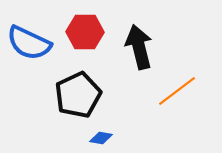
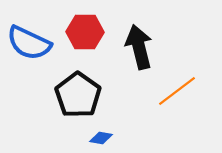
black pentagon: rotated 12 degrees counterclockwise
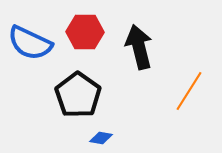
blue semicircle: moved 1 px right
orange line: moved 12 px right; rotated 21 degrees counterclockwise
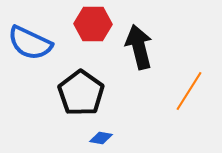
red hexagon: moved 8 px right, 8 px up
black pentagon: moved 3 px right, 2 px up
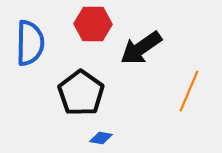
blue semicircle: rotated 114 degrees counterclockwise
black arrow: moved 2 px right, 1 px down; rotated 111 degrees counterclockwise
orange line: rotated 9 degrees counterclockwise
